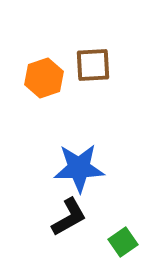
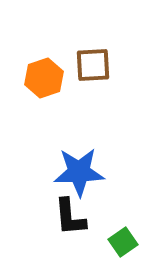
blue star: moved 4 px down
black L-shape: moved 1 px right; rotated 114 degrees clockwise
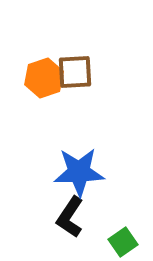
brown square: moved 18 px left, 7 px down
black L-shape: rotated 39 degrees clockwise
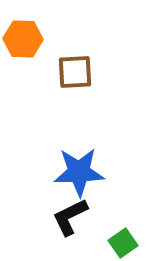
orange hexagon: moved 21 px left, 39 px up; rotated 21 degrees clockwise
black L-shape: rotated 30 degrees clockwise
green square: moved 1 px down
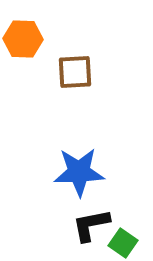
black L-shape: moved 21 px right, 8 px down; rotated 15 degrees clockwise
green square: rotated 20 degrees counterclockwise
